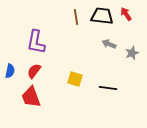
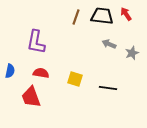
brown line: rotated 28 degrees clockwise
red semicircle: moved 7 px right, 2 px down; rotated 63 degrees clockwise
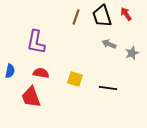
black trapezoid: rotated 115 degrees counterclockwise
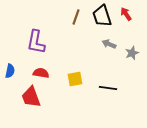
yellow square: rotated 28 degrees counterclockwise
